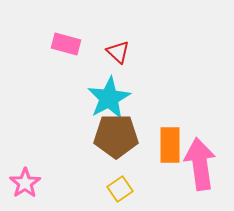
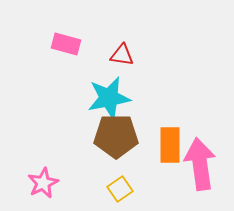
red triangle: moved 4 px right, 3 px down; rotated 35 degrees counterclockwise
cyan star: rotated 18 degrees clockwise
pink star: moved 18 px right; rotated 8 degrees clockwise
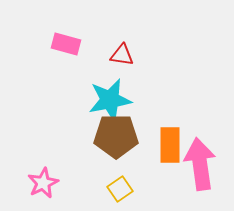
cyan star: moved 1 px right, 2 px down
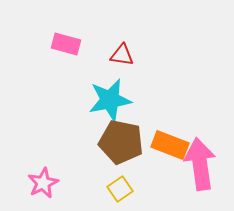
brown pentagon: moved 5 px right, 6 px down; rotated 12 degrees clockwise
orange rectangle: rotated 69 degrees counterclockwise
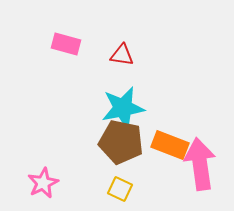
cyan star: moved 13 px right, 8 px down
yellow square: rotated 30 degrees counterclockwise
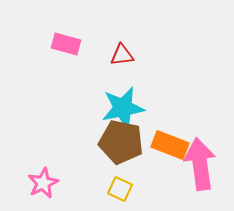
red triangle: rotated 15 degrees counterclockwise
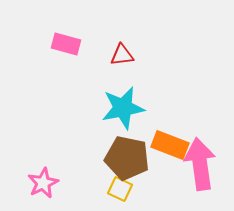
brown pentagon: moved 6 px right, 16 px down
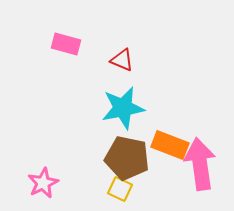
red triangle: moved 5 px down; rotated 30 degrees clockwise
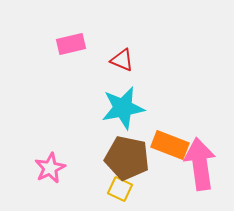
pink rectangle: moved 5 px right; rotated 28 degrees counterclockwise
pink star: moved 7 px right, 15 px up
